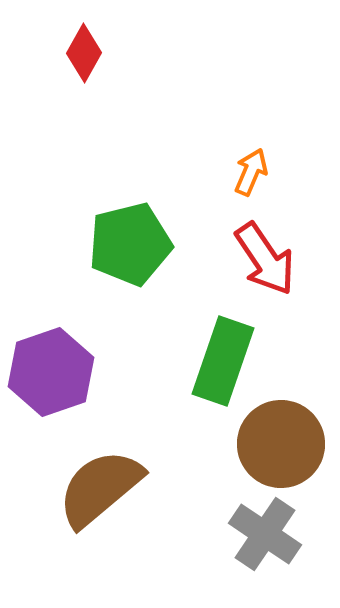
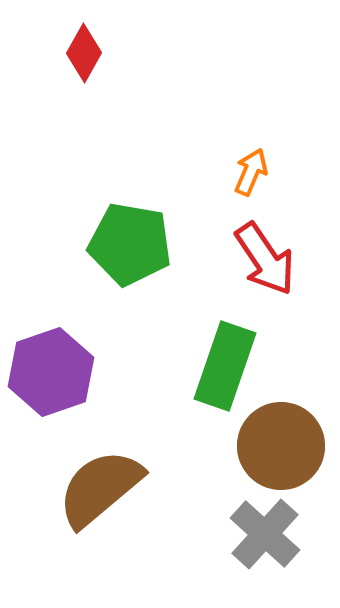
green pentagon: rotated 24 degrees clockwise
green rectangle: moved 2 px right, 5 px down
brown circle: moved 2 px down
gray cross: rotated 8 degrees clockwise
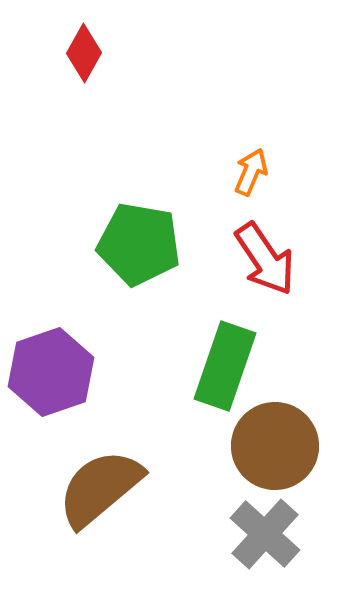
green pentagon: moved 9 px right
brown circle: moved 6 px left
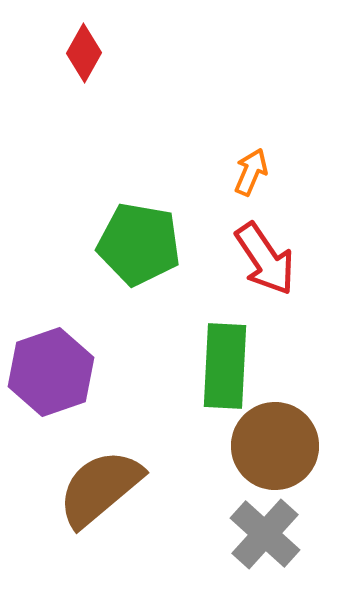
green rectangle: rotated 16 degrees counterclockwise
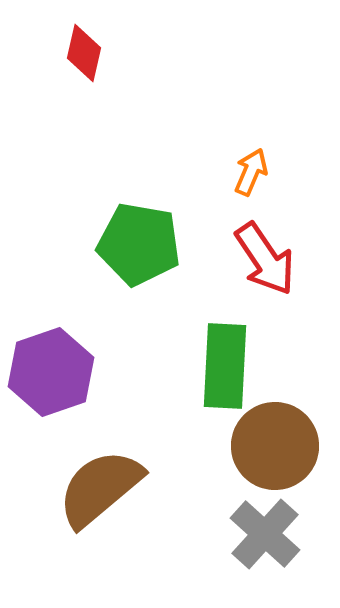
red diamond: rotated 16 degrees counterclockwise
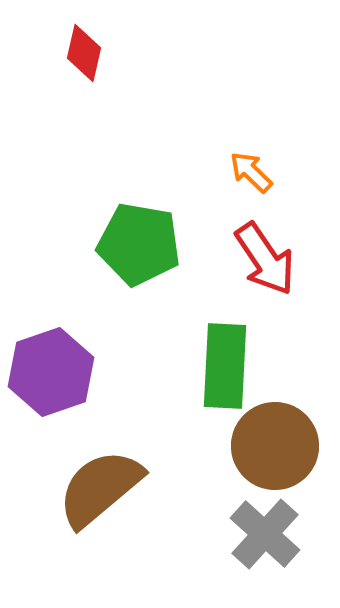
orange arrow: rotated 69 degrees counterclockwise
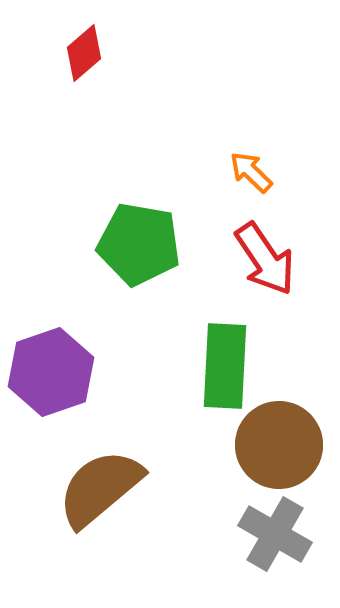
red diamond: rotated 36 degrees clockwise
brown circle: moved 4 px right, 1 px up
gray cross: moved 10 px right; rotated 12 degrees counterclockwise
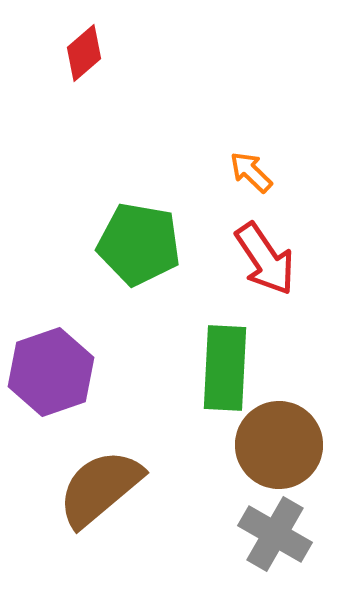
green rectangle: moved 2 px down
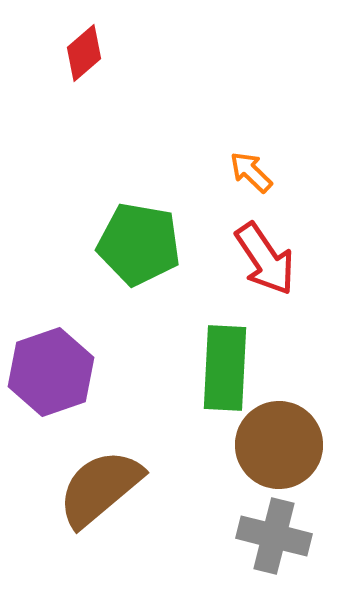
gray cross: moved 1 px left, 2 px down; rotated 16 degrees counterclockwise
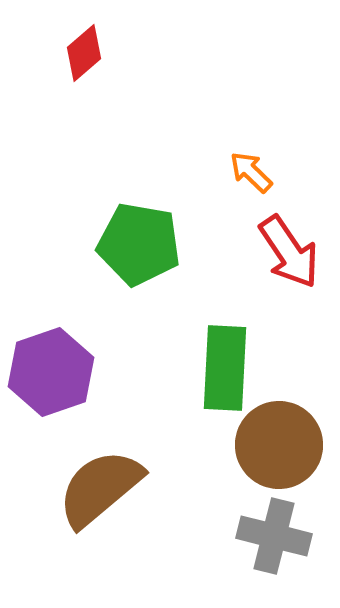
red arrow: moved 24 px right, 7 px up
